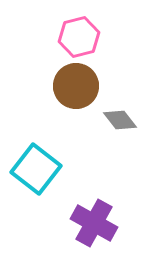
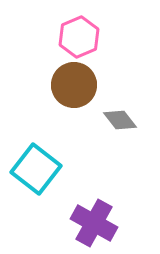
pink hexagon: rotated 9 degrees counterclockwise
brown circle: moved 2 px left, 1 px up
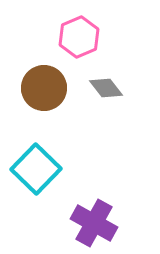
brown circle: moved 30 px left, 3 px down
gray diamond: moved 14 px left, 32 px up
cyan square: rotated 6 degrees clockwise
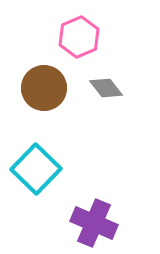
purple cross: rotated 6 degrees counterclockwise
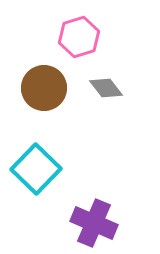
pink hexagon: rotated 6 degrees clockwise
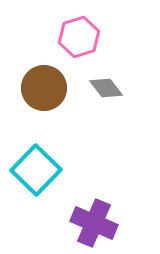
cyan square: moved 1 px down
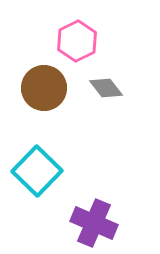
pink hexagon: moved 2 px left, 4 px down; rotated 9 degrees counterclockwise
cyan square: moved 1 px right, 1 px down
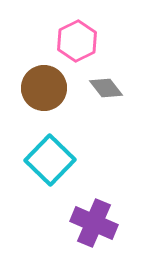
cyan square: moved 13 px right, 11 px up
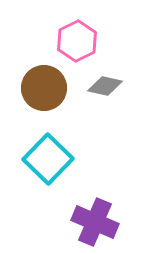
gray diamond: moved 1 px left, 2 px up; rotated 40 degrees counterclockwise
cyan square: moved 2 px left, 1 px up
purple cross: moved 1 px right, 1 px up
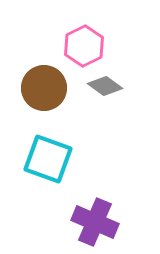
pink hexagon: moved 7 px right, 5 px down
gray diamond: rotated 24 degrees clockwise
cyan square: rotated 24 degrees counterclockwise
